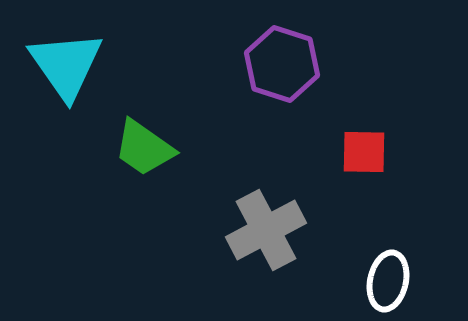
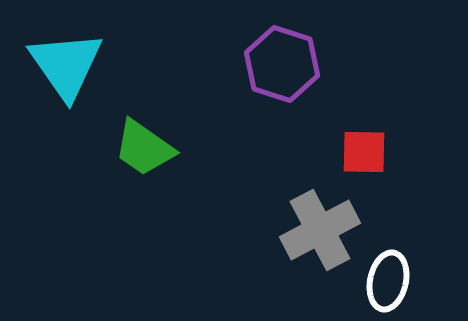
gray cross: moved 54 px right
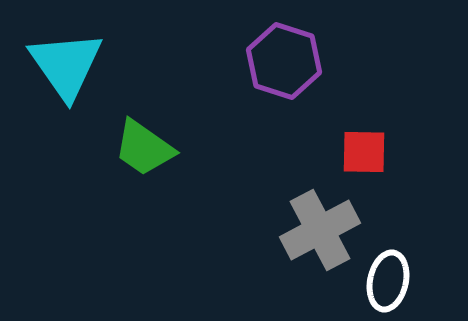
purple hexagon: moved 2 px right, 3 px up
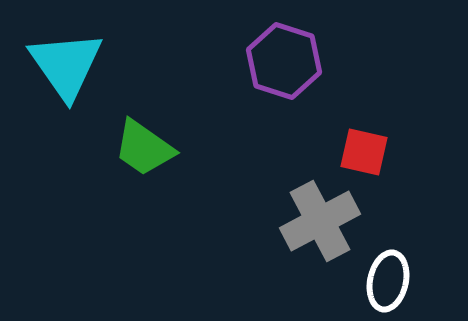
red square: rotated 12 degrees clockwise
gray cross: moved 9 px up
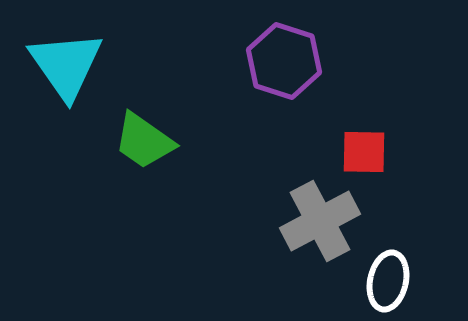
green trapezoid: moved 7 px up
red square: rotated 12 degrees counterclockwise
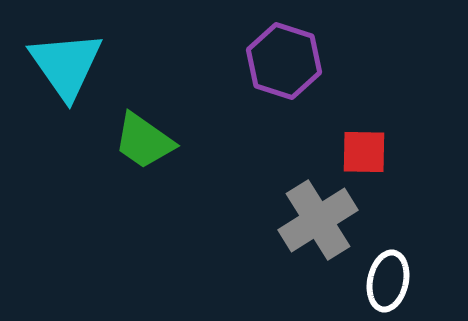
gray cross: moved 2 px left, 1 px up; rotated 4 degrees counterclockwise
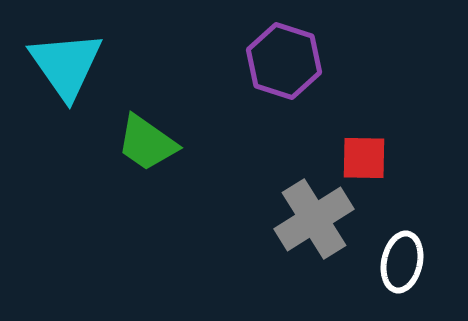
green trapezoid: moved 3 px right, 2 px down
red square: moved 6 px down
gray cross: moved 4 px left, 1 px up
white ellipse: moved 14 px right, 19 px up
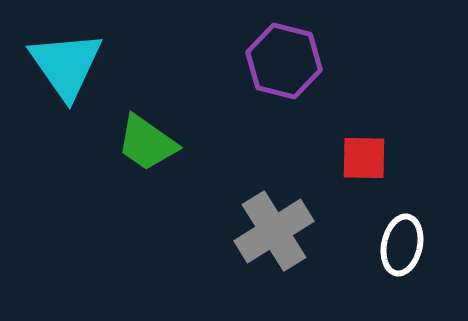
purple hexagon: rotated 4 degrees counterclockwise
gray cross: moved 40 px left, 12 px down
white ellipse: moved 17 px up
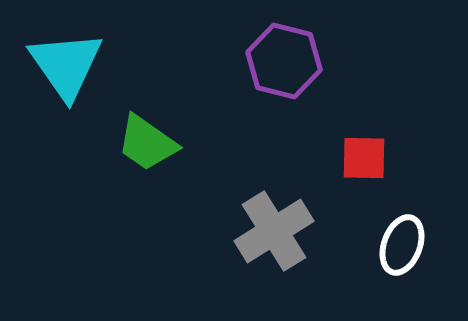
white ellipse: rotated 8 degrees clockwise
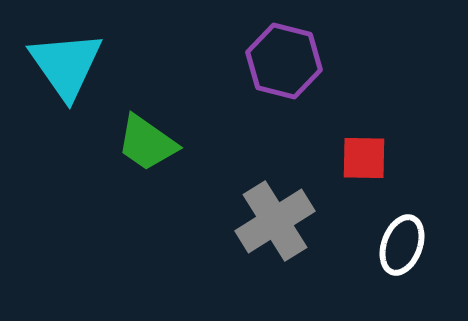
gray cross: moved 1 px right, 10 px up
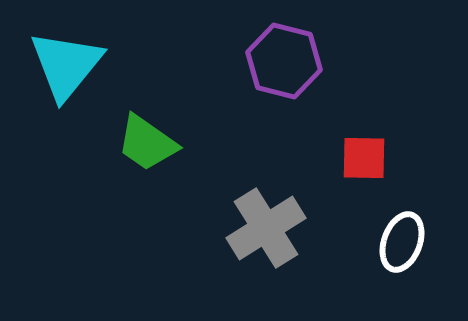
cyan triangle: rotated 14 degrees clockwise
gray cross: moved 9 px left, 7 px down
white ellipse: moved 3 px up
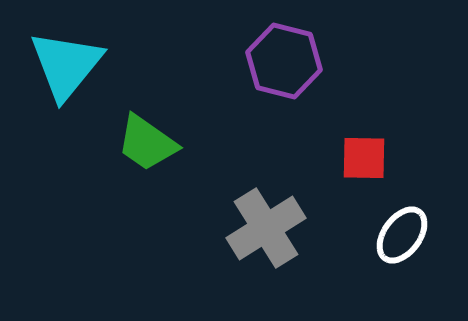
white ellipse: moved 7 px up; rotated 16 degrees clockwise
